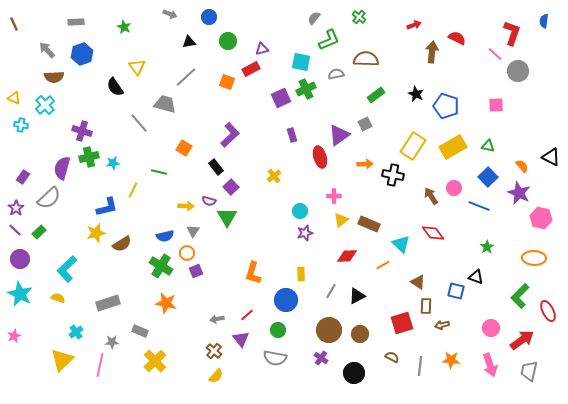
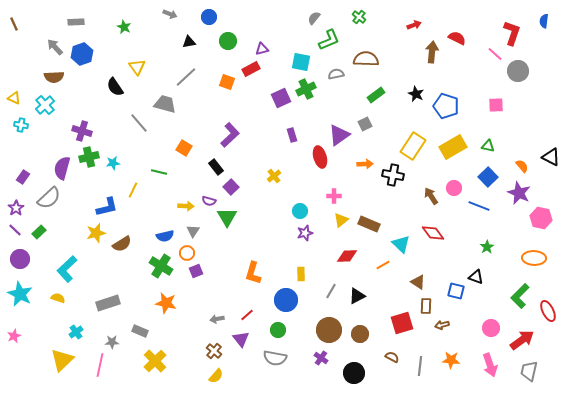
gray arrow at (47, 50): moved 8 px right, 3 px up
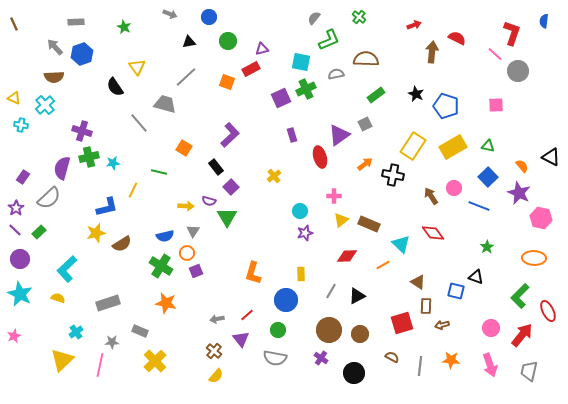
orange arrow at (365, 164): rotated 35 degrees counterclockwise
red arrow at (522, 340): moved 5 px up; rotated 15 degrees counterclockwise
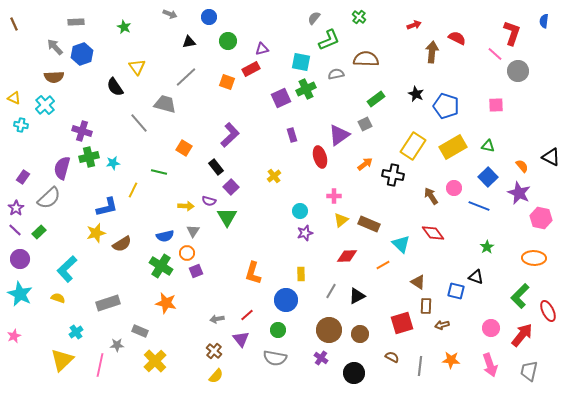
green rectangle at (376, 95): moved 4 px down
gray star at (112, 342): moved 5 px right, 3 px down
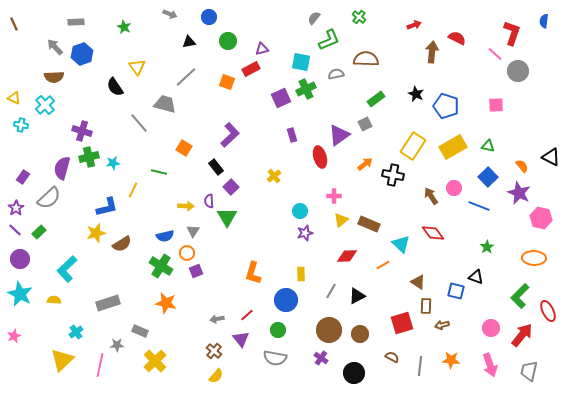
purple semicircle at (209, 201): rotated 72 degrees clockwise
yellow semicircle at (58, 298): moved 4 px left, 2 px down; rotated 16 degrees counterclockwise
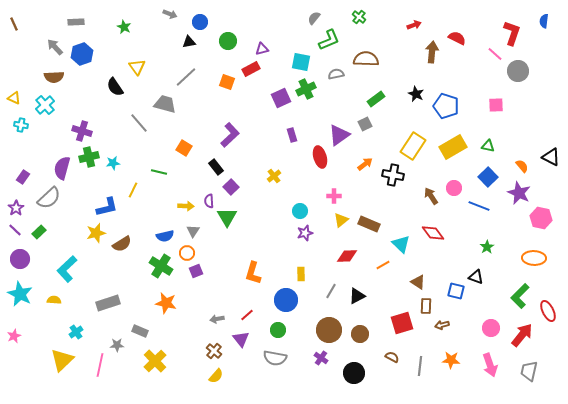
blue circle at (209, 17): moved 9 px left, 5 px down
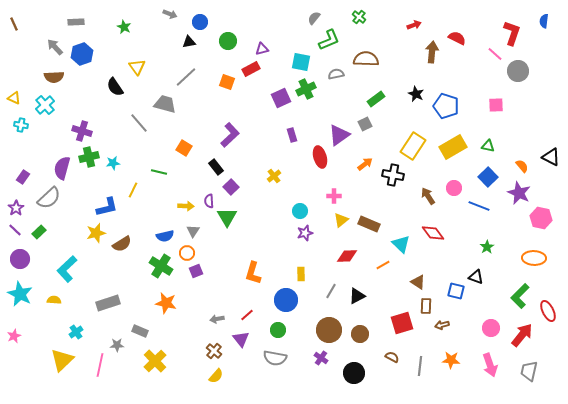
brown arrow at (431, 196): moved 3 px left
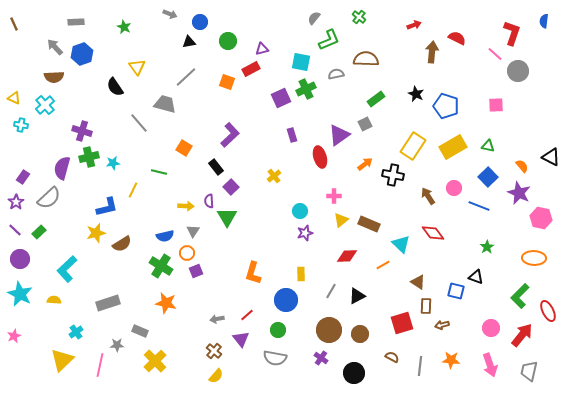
purple star at (16, 208): moved 6 px up
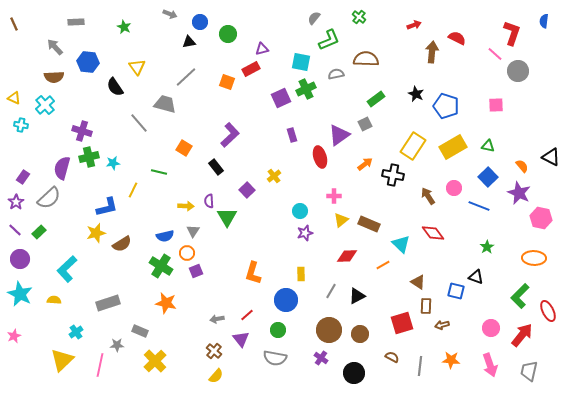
green circle at (228, 41): moved 7 px up
blue hexagon at (82, 54): moved 6 px right, 8 px down; rotated 25 degrees clockwise
purple square at (231, 187): moved 16 px right, 3 px down
